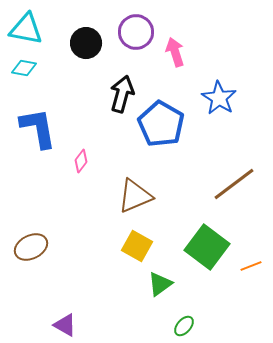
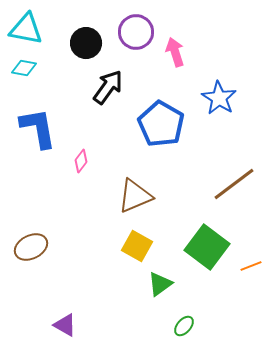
black arrow: moved 14 px left, 7 px up; rotated 21 degrees clockwise
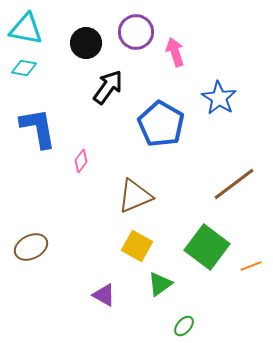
purple triangle: moved 39 px right, 30 px up
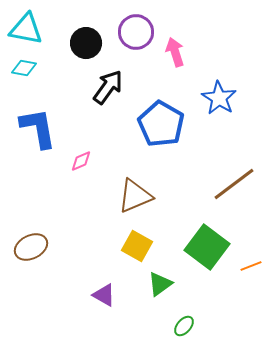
pink diamond: rotated 30 degrees clockwise
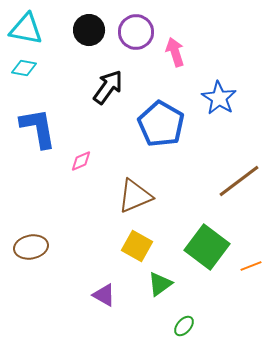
black circle: moved 3 px right, 13 px up
brown line: moved 5 px right, 3 px up
brown ellipse: rotated 16 degrees clockwise
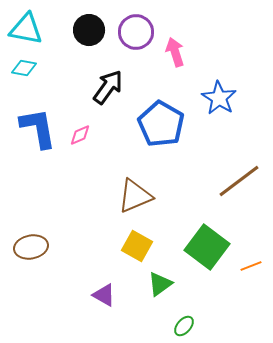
pink diamond: moved 1 px left, 26 px up
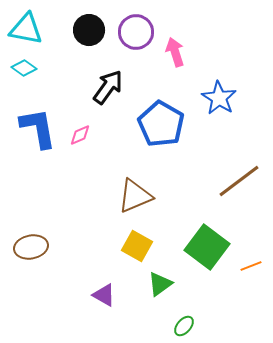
cyan diamond: rotated 25 degrees clockwise
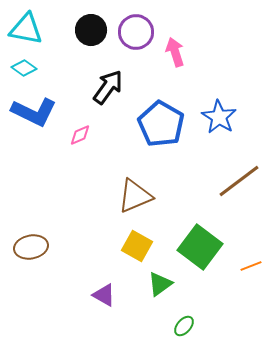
black circle: moved 2 px right
blue star: moved 19 px down
blue L-shape: moved 4 px left, 16 px up; rotated 126 degrees clockwise
green square: moved 7 px left
